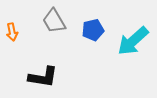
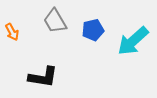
gray trapezoid: moved 1 px right
orange arrow: rotated 18 degrees counterclockwise
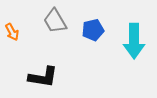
cyan arrow: moved 1 px right; rotated 48 degrees counterclockwise
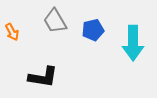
cyan arrow: moved 1 px left, 2 px down
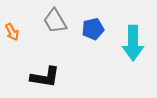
blue pentagon: moved 1 px up
black L-shape: moved 2 px right
